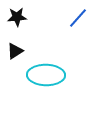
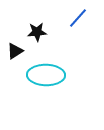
black star: moved 20 px right, 15 px down
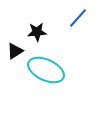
cyan ellipse: moved 5 px up; rotated 24 degrees clockwise
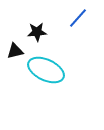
black triangle: rotated 18 degrees clockwise
